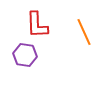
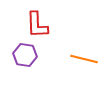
orange line: moved 27 px down; rotated 52 degrees counterclockwise
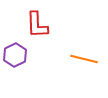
purple hexagon: moved 10 px left; rotated 25 degrees clockwise
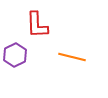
orange line: moved 12 px left, 2 px up
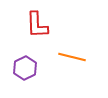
purple hexagon: moved 10 px right, 13 px down
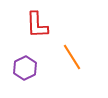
orange line: rotated 44 degrees clockwise
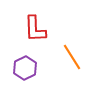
red L-shape: moved 2 px left, 4 px down
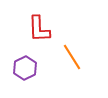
red L-shape: moved 4 px right
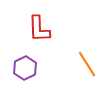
orange line: moved 15 px right, 7 px down
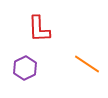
orange line: rotated 24 degrees counterclockwise
